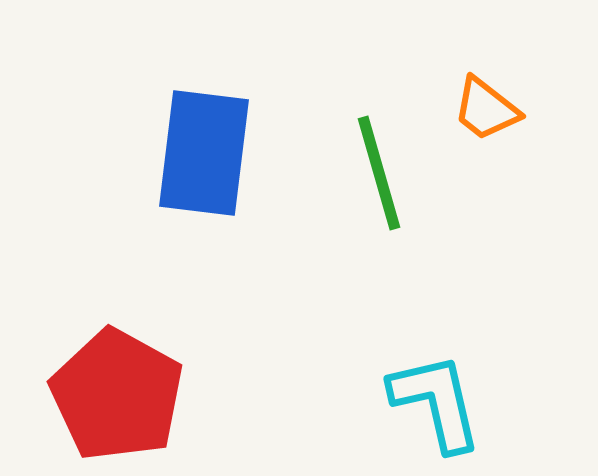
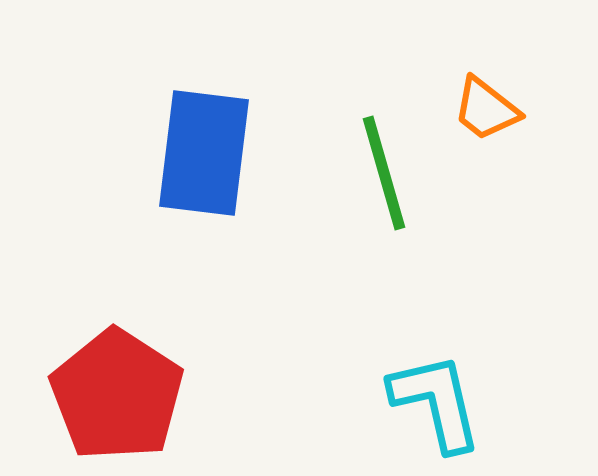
green line: moved 5 px right
red pentagon: rotated 4 degrees clockwise
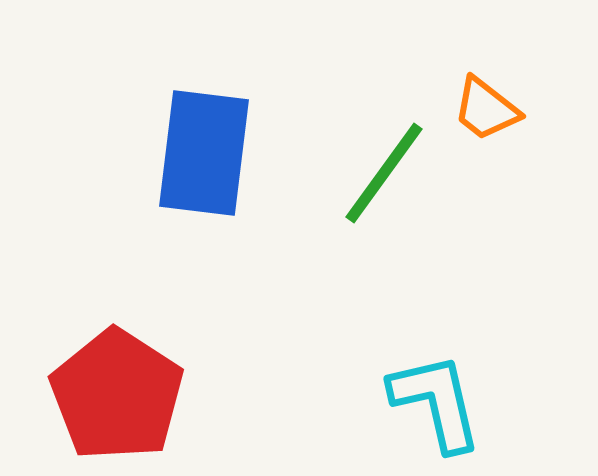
green line: rotated 52 degrees clockwise
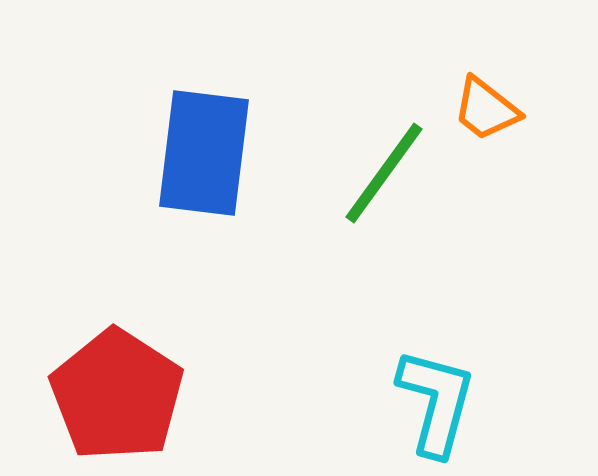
cyan L-shape: rotated 28 degrees clockwise
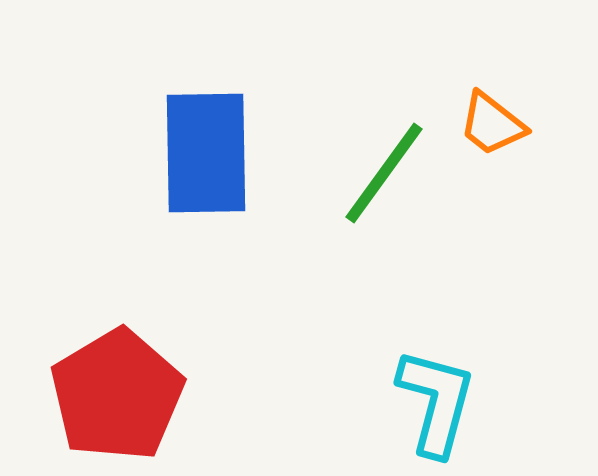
orange trapezoid: moved 6 px right, 15 px down
blue rectangle: moved 2 px right; rotated 8 degrees counterclockwise
red pentagon: rotated 8 degrees clockwise
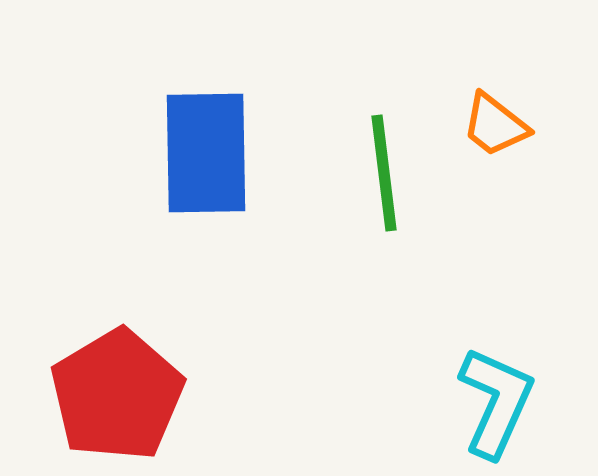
orange trapezoid: moved 3 px right, 1 px down
green line: rotated 43 degrees counterclockwise
cyan L-shape: moved 60 px right; rotated 9 degrees clockwise
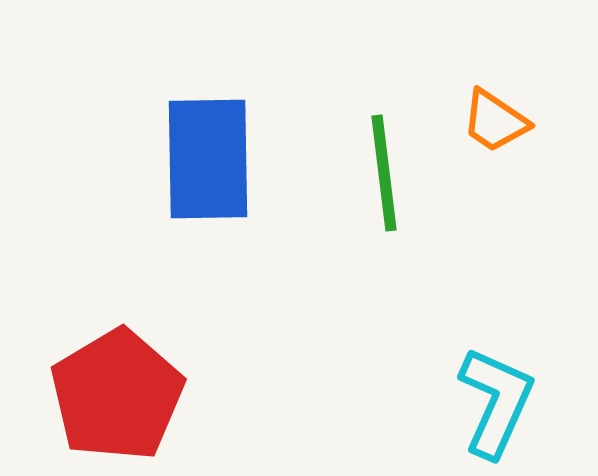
orange trapezoid: moved 4 px up; rotated 4 degrees counterclockwise
blue rectangle: moved 2 px right, 6 px down
